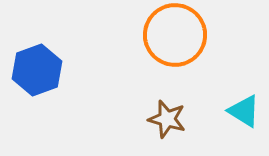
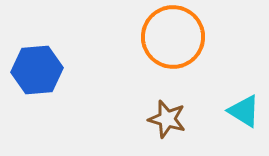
orange circle: moved 2 px left, 2 px down
blue hexagon: rotated 15 degrees clockwise
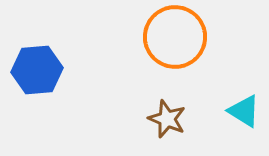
orange circle: moved 2 px right
brown star: rotated 6 degrees clockwise
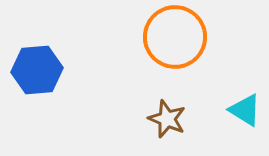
cyan triangle: moved 1 px right, 1 px up
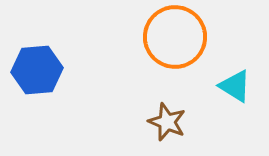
cyan triangle: moved 10 px left, 24 px up
brown star: moved 3 px down
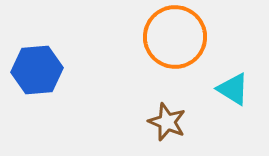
cyan triangle: moved 2 px left, 3 px down
